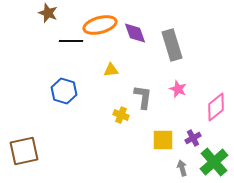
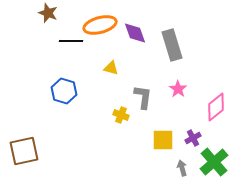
yellow triangle: moved 2 px up; rotated 21 degrees clockwise
pink star: rotated 12 degrees clockwise
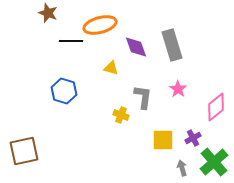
purple diamond: moved 1 px right, 14 px down
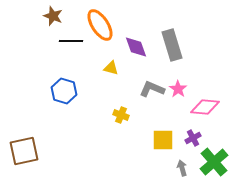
brown star: moved 5 px right, 3 px down
orange ellipse: rotated 72 degrees clockwise
gray L-shape: moved 9 px right, 8 px up; rotated 75 degrees counterclockwise
pink diamond: moved 11 px left; rotated 44 degrees clockwise
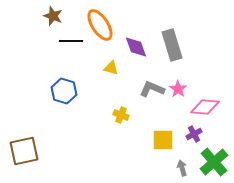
purple cross: moved 1 px right, 4 px up
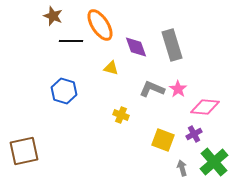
yellow square: rotated 20 degrees clockwise
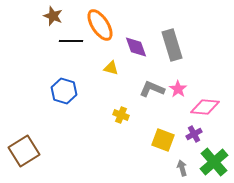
brown square: rotated 20 degrees counterclockwise
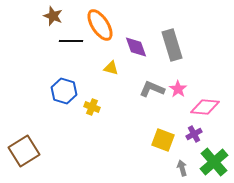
yellow cross: moved 29 px left, 8 px up
